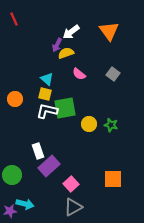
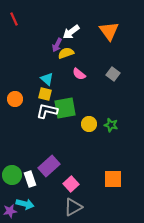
white rectangle: moved 8 px left, 28 px down
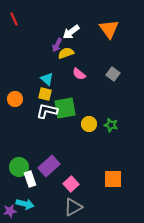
orange triangle: moved 2 px up
green circle: moved 7 px right, 8 px up
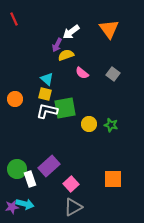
yellow semicircle: moved 2 px down
pink semicircle: moved 3 px right, 1 px up
green circle: moved 2 px left, 2 px down
purple star: moved 2 px right, 4 px up
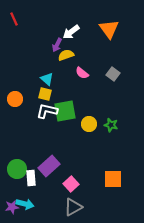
green square: moved 3 px down
white rectangle: moved 1 px right, 1 px up; rotated 14 degrees clockwise
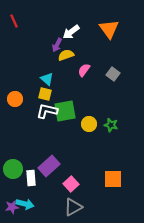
red line: moved 2 px down
pink semicircle: moved 2 px right, 3 px up; rotated 88 degrees clockwise
green circle: moved 4 px left
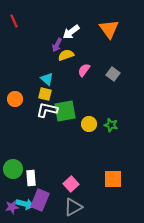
white L-shape: moved 1 px up
purple rectangle: moved 9 px left, 34 px down; rotated 25 degrees counterclockwise
